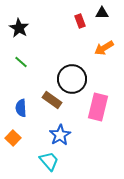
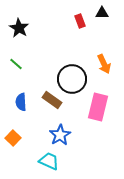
orange arrow: moved 16 px down; rotated 84 degrees counterclockwise
green line: moved 5 px left, 2 px down
blue semicircle: moved 6 px up
cyan trapezoid: rotated 25 degrees counterclockwise
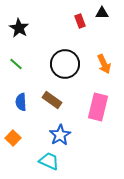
black circle: moved 7 px left, 15 px up
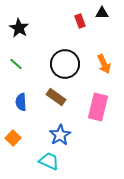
brown rectangle: moved 4 px right, 3 px up
